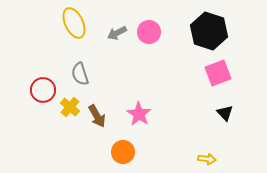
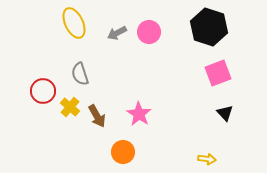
black hexagon: moved 4 px up
red circle: moved 1 px down
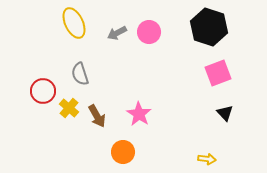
yellow cross: moved 1 px left, 1 px down
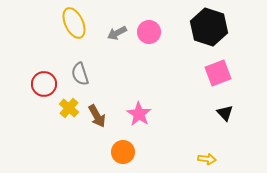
red circle: moved 1 px right, 7 px up
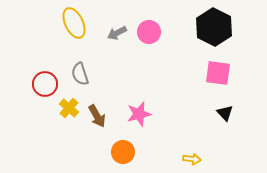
black hexagon: moved 5 px right; rotated 9 degrees clockwise
pink square: rotated 28 degrees clockwise
red circle: moved 1 px right
pink star: rotated 25 degrees clockwise
yellow arrow: moved 15 px left
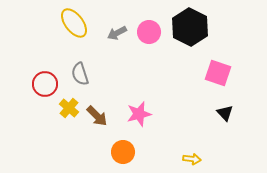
yellow ellipse: rotated 12 degrees counterclockwise
black hexagon: moved 24 px left
pink square: rotated 12 degrees clockwise
brown arrow: rotated 15 degrees counterclockwise
